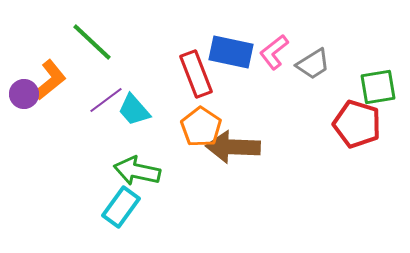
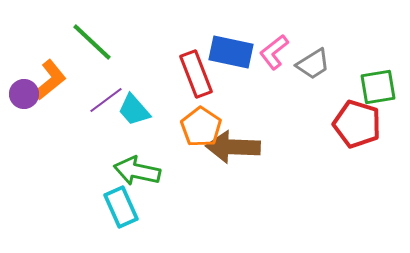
cyan rectangle: rotated 60 degrees counterclockwise
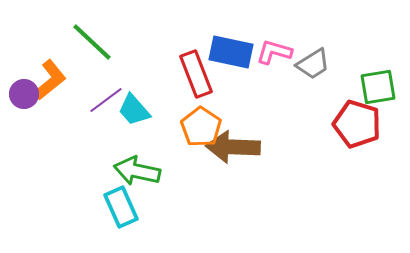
pink L-shape: rotated 54 degrees clockwise
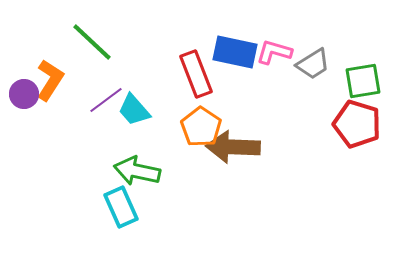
blue rectangle: moved 4 px right
orange L-shape: rotated 18 degrees counterclockwise
green square: moved 15 px left, 6 px up
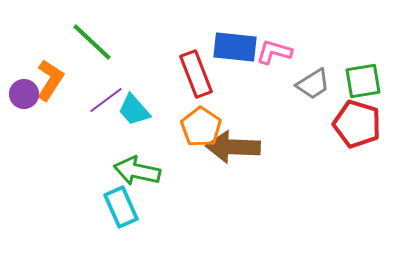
blue rectangle: moved 5 px up; rotated 6 degrees counterclockwise
gray trapezoid: moved 20 px down
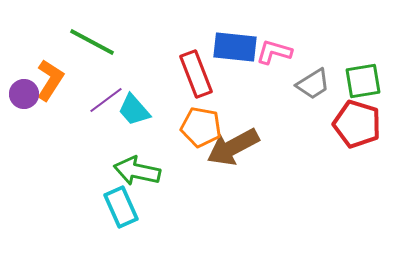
green line: rotated 15 degrees counterclockwise
orange pentagon: rotated 24 degrees counterclockwise
brown arrow: rotated 30 degrees counterclockwise
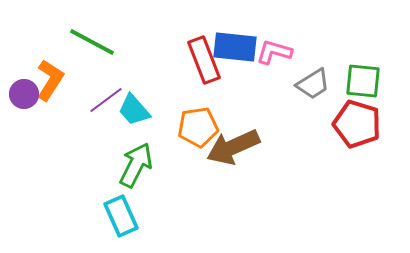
red rectangle: moved 8 px right, 14 px up
green square: rotated 15 degrees clockwise
orange pentagon: moved 3 px left; rotated 18 degrees counterclockwise
brown arrow: rotated 4 degrees clockwise
green arrow: moved 1 px left, 6 px up; rotated 105 degrees clockwise
cyan rectangle: moved 9 px down
